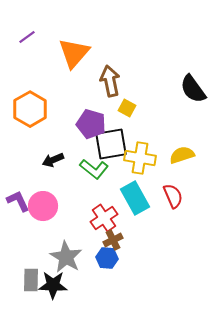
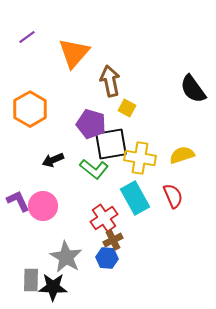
black star: moved 2 px down
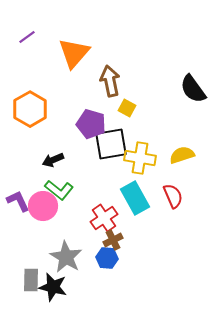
green L-shape: moved 35 px left, 21 px down
black star: rotated 12 degrees clockwise
